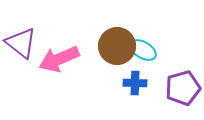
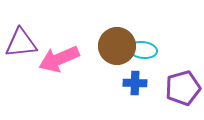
purple triangle: rotated 44 degrees counterclockwise
cyan ellipse: rotated 24 degrees counterclockwise
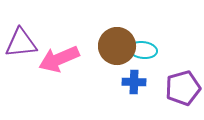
blue cross: moved 1 px left, 1 px up
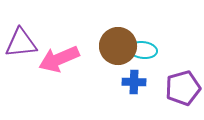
brown circle: moved 1 px right
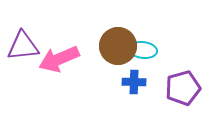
purple triangle: moved 2 px right, 3 px down
